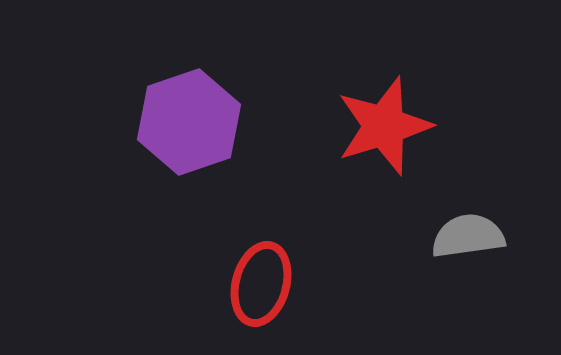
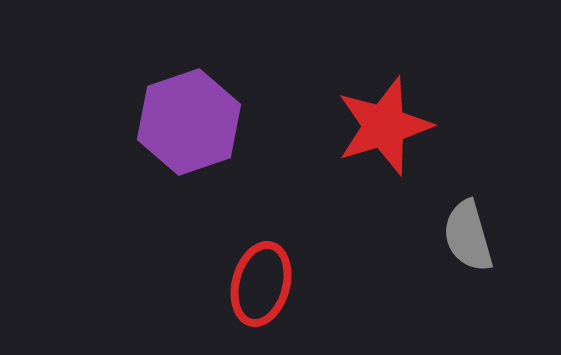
gray semicircle: rotated 98 degrees counterclockwise
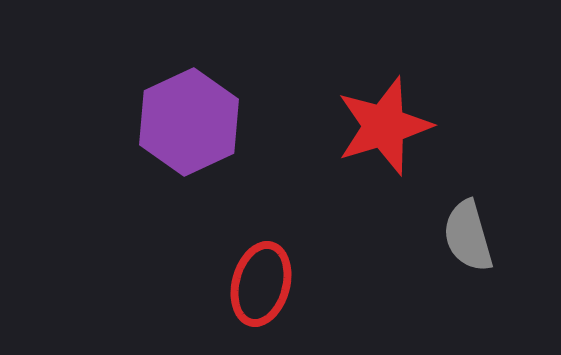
purple hexagon: rotated 6 degrees counterclockwise
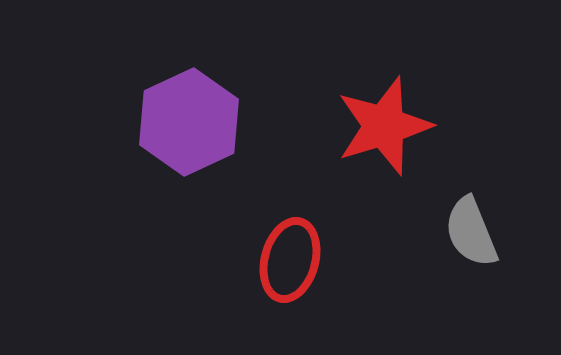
gray semicircle: moved 3 px right, 4 px up; rotated 6 degrees counterclockwise
red ellipse: moved 29 px right, 24 px up
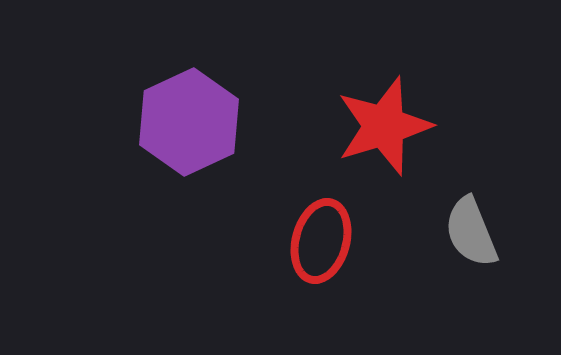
red ellipse: moved 31 px right, 19 px up
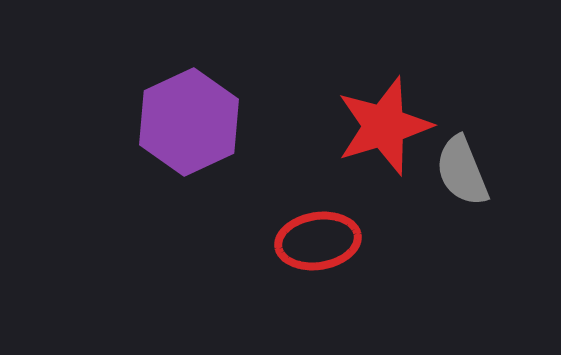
gray semicircle: moved 9 px left, 61 px up
red ellipse: moved 3 px left; rotated 66 degrees clockwise
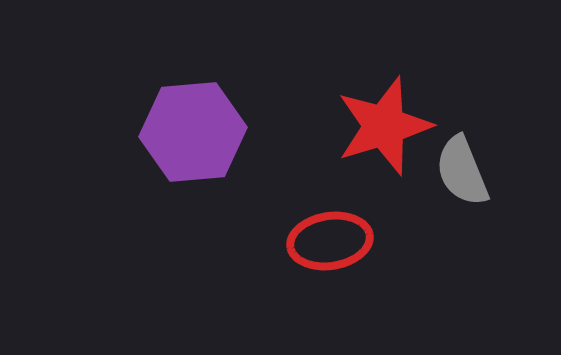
purple hexagon: moved 4 px right, 10 px down; rotated 20 degrees clockwise
red ellipse: moved 12 px right
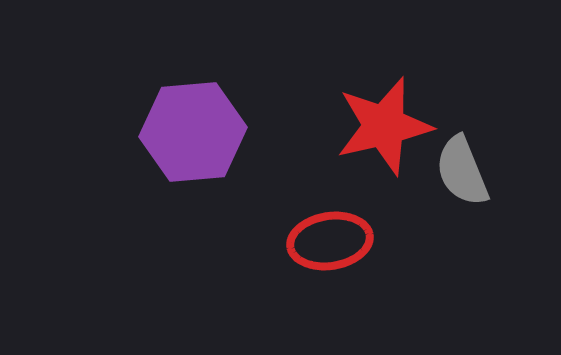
red star: rotated 4 degrees clockwise
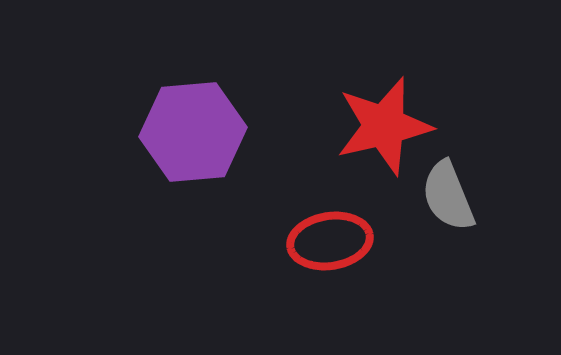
gray semicircle: moved 14 px left, 25 px down
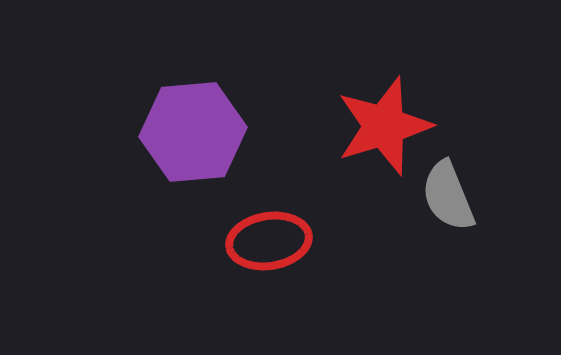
red star: rotated 4 degrees counterclockwise
red ellipse: moved 61 px left
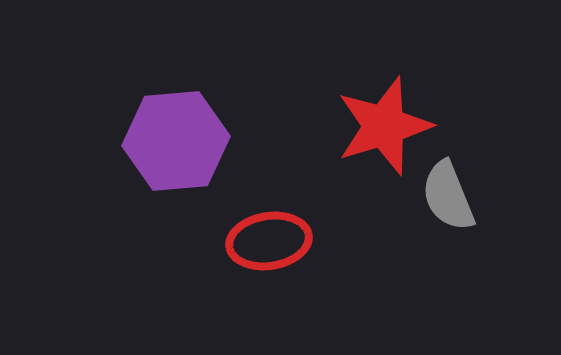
purple hexagon: moved 17 px left, 9 px down
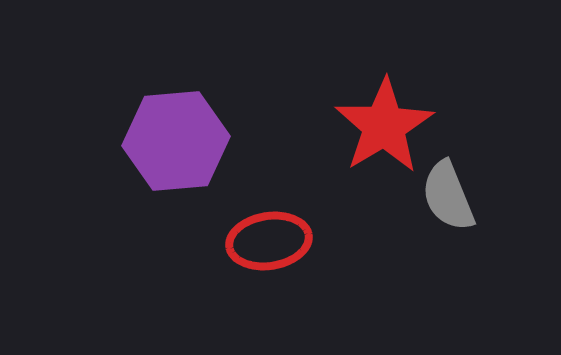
red star: rotated 14 degrees counterclockwise
